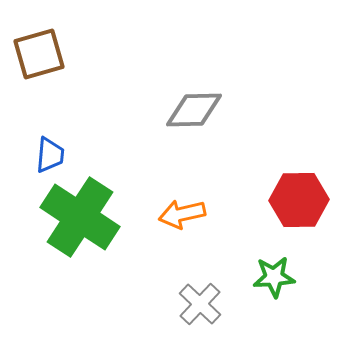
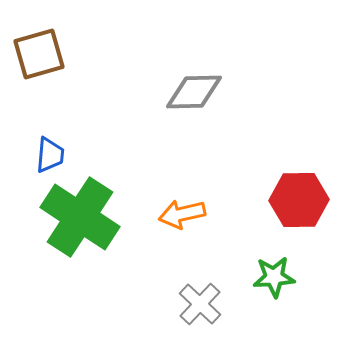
gray diamond: moved 18 px up
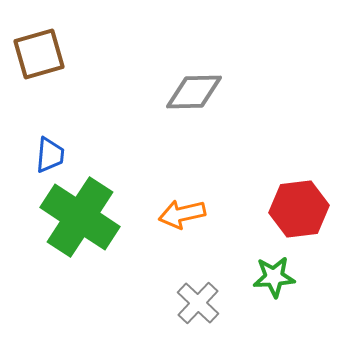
red hexagon: moved 9 px down; rotated 6 degrees counterclockwise
gray cross: moved 2 px left, 1 px up
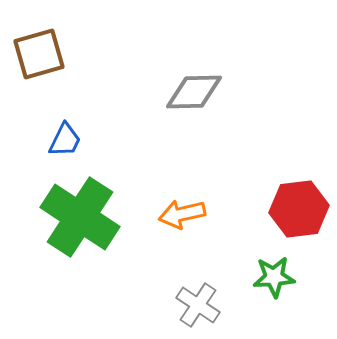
blue trapezoid: moved 15 px right, 15 px up; rotated 21 degrees clockwise
gray cross: moved 2 px down; rotated 9 degrees counterclockwise
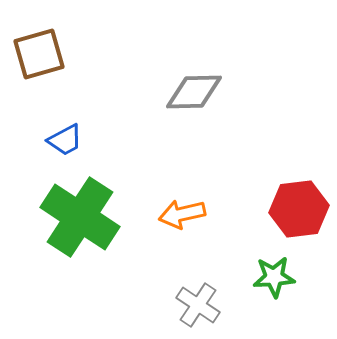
blue trapezoid: rotated 36 degrees clockwise
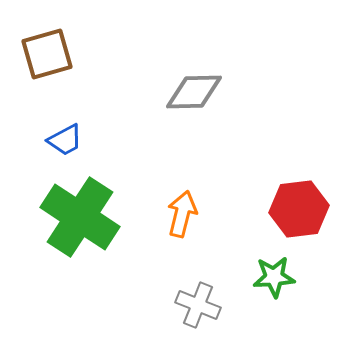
brown square: moved 8 px right
orange arrow: rotated 117 degrees clockwise
gray cross: rotated 12 degrees counterclockwise
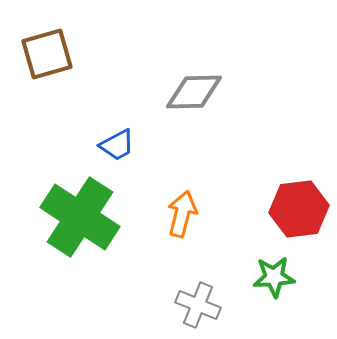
blue trapezoid: moved 52 px right, 5 px down
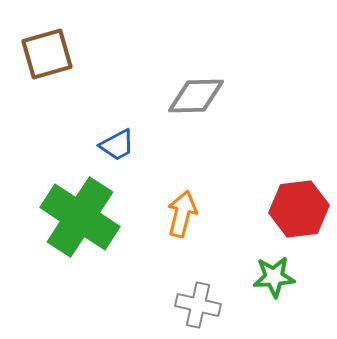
gray diamond: moved 2 px right, 4 px down
gray cross: rotated 9 degrees counterclockwise
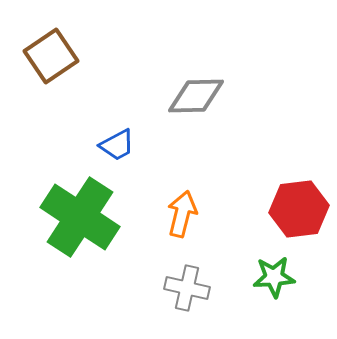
brown square: moved 4 px right, 2 px down; rotated 18 degrees counterclockwise
gray cross: moved 11 px left, 17 px up
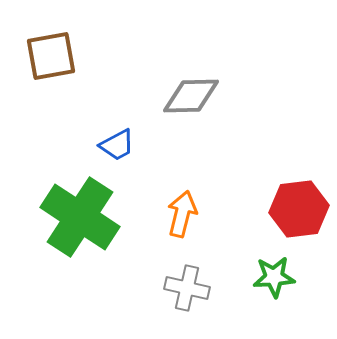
brown square: rotated 24 degrees clockwise
gray diamond: moved 5 px left
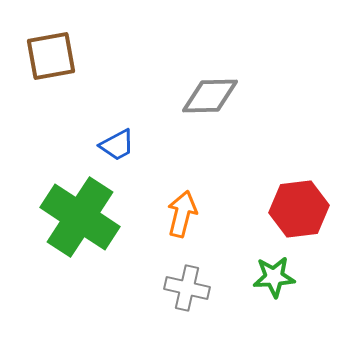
gray diamond: moved 19 px right
